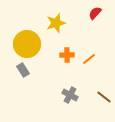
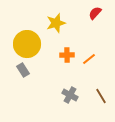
brown line: moved 3 px left, 1 px up; rotated 21 degrees clockwise
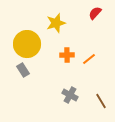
brown line: moved 5 px down
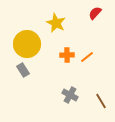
yellow star: rotated 30 degrees counterclockwise
orange line: moved 2 px left, 2 px up
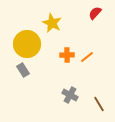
yellow star: moved 4 px left
brown line: moved 2 px left, 3 px down
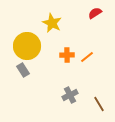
red semicircle: rotated 16 degrees clockwise
yellow circle: moved 2 px down
gray cross: rotated 35 degrees clockwise
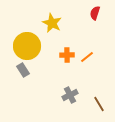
red semicircle: rotated 40 degrees counterclockwise
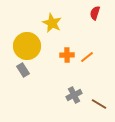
gray cross: moved 4 px right
brown line: rotated 28 degrees counterclockwise
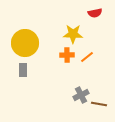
red semicircle: rotated 120 degrees counterclockwise
yellow star: moved 21 px right, 11 px down; rotated 24 degrees counterclockwise
yellow circle: moved 2 px left, 3 px up
gray rectangle: rotated 32 degrees clockwise
gray cross: moved 7 px right
brown line: rotated 21 degrees counterclockwise
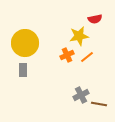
red semicircle: moved 6 px down
yellow star: moved 6 px right, 2 px down; rotated 12 degrees counterclockwise
orange cross: rotated 24 degrees counterclockwise
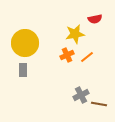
yellow star: moved 4 px left, 2 px up
